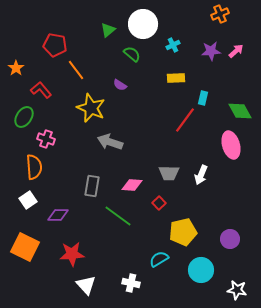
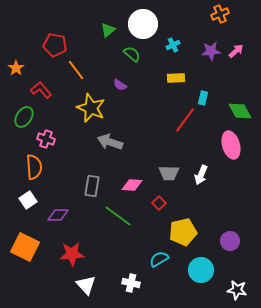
purple circle: moved 2 px down
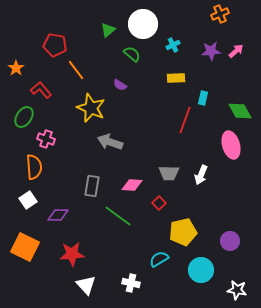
red line: rotated 16 degrees counterclockwise
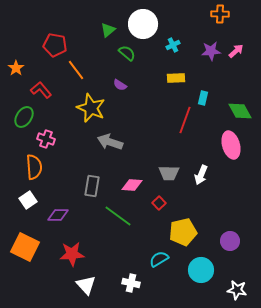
orange cross: rotated 24 degrees clockwise
green semicircle: moved 5 px left, 1 px up
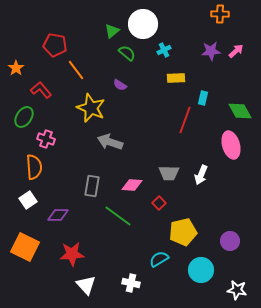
green triangle: moved 4 px right, 1 px down
cyan cross: moved 9 px left, 5 px down
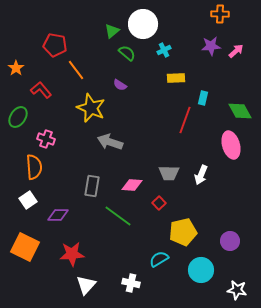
purple star: moved 5 px up
green ellipse: moved 6 px left
white triangle: rotated 25 degrees clockwise
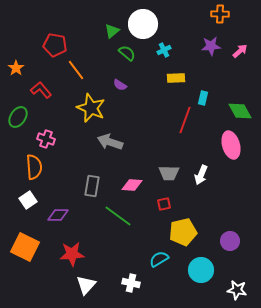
pink arrow: moved 4 px right
red square: moved 5 px right, 1 px down; rotated 32 degrees clockwise
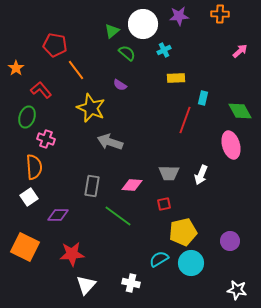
purple star: moved 32 px left, 30 px up
green ellipse: moved 9 px right; rotated 15 degrees counterclockwise
white square: moved 1 px right, 3 px up
cyan circle: moved 10 px left, 7 px up
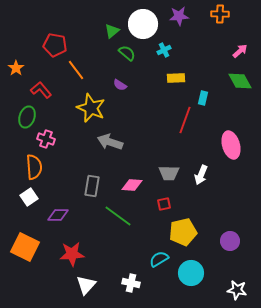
green diamond: moved 30 px up
cyan circle: moved 10 px down
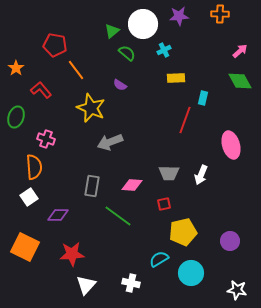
green ellipse: moved 11 px left
gray arrow: rotated 40 degrees counterclockwise
